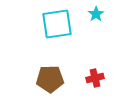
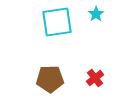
cyan square: moved 2 px up
red cross: rotated 24 degrees counterclockwise
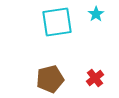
brown pentagon: rotated 12 degrees counterclockwise
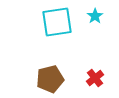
cyan star: moved 1 px left, 2 px down
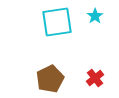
brown pentagon: rotated 12 degrees counterclockwise
